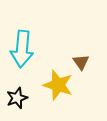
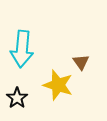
black star: rotated 15 degrees counterclockwise
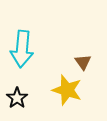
brown triangle: moved 2 px right
yellow star: moved 9 px right, 5 px down
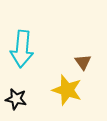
black star: moved 1 px left, 1 px down; rotated 25 degrees counterclockwise
